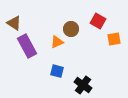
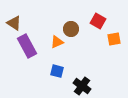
black cross: moved 1 px left, 1 px down
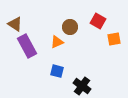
brown triangle: moved 1 px right, 1 px down
brown circle: moved 1 px left, 2 px up
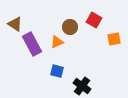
red square: moved 4 px left, 1 px up
purple rectangle: moved 5 px right, 2 px up
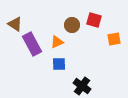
red square: rotated 14 degrees counterclockwise
brown circle: moved 2 px right, 2 px up
blue square: moved 2 px right, 7 px up; rotated 16 degrees counterclockwise
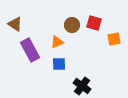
red square: moved 3 px down
purple rectangle: moved 2 px left, 6 px down
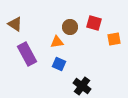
brown circle: moved 2 px left, 2 px down
orange triangle: rotated 16 degrees clockwise
purple rectangle: moved 3 px left, 4 px down
blue square: rotated 24 degrees clockwise
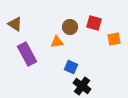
blue square: moved 12 px right, 3 px down
